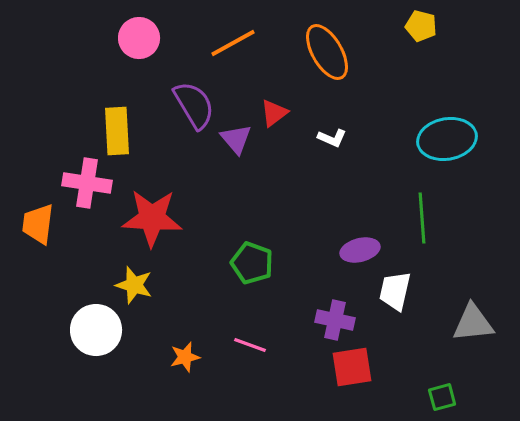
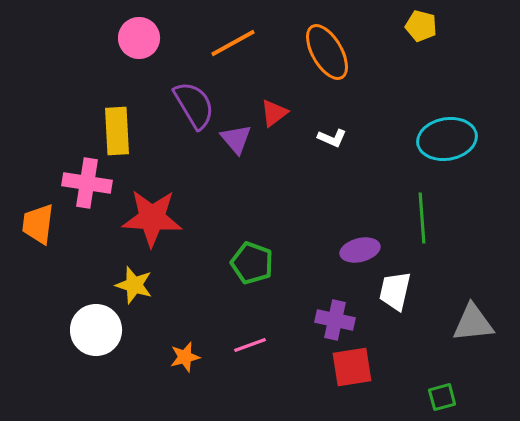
pink line: rotated 40 degrees counterclockwise
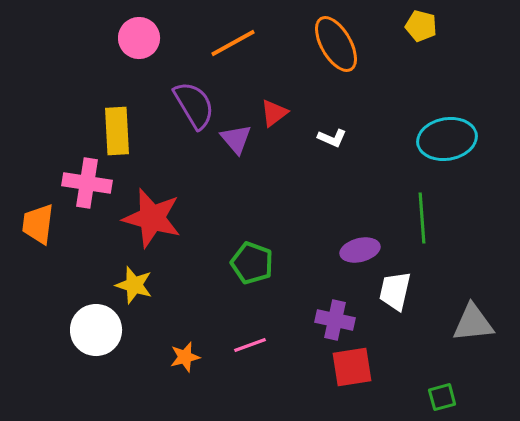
orange ellipse: moved 9 px right, 8 px up
red star: rotated 12 degrees clockwise
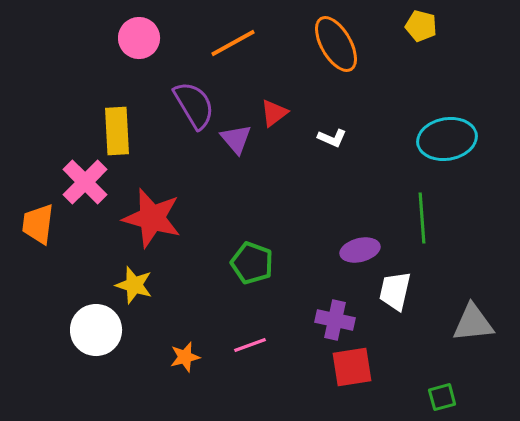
pink cross: moved 2 px left, 1 px up; rotated 36 degrees clockwise
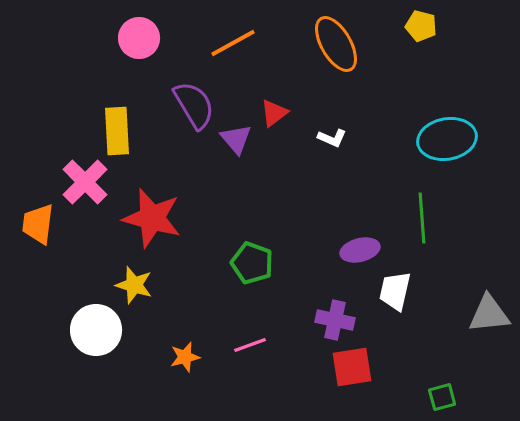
gray triangle: moved 16 px right, 9 px up
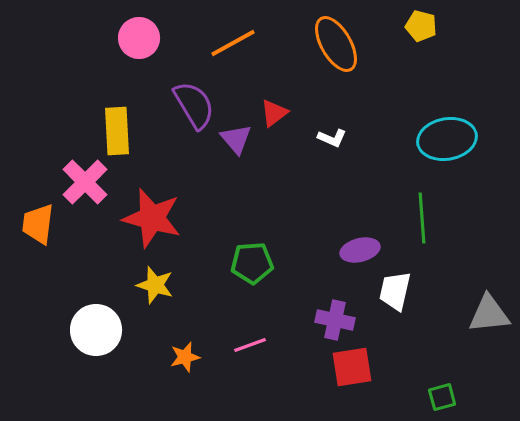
green pentagon: rotated 24 degrees counterclockwise
yellow star: moved 21 px right
